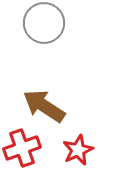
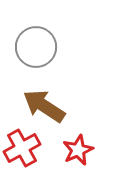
gray circle: moved 8 px left, 24 px down
red cross: rotated 9 degrees counterclockwise
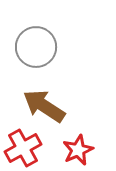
red cross: moved 1 px right
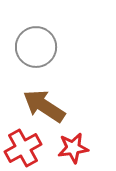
red star: moved 5 px left, 2 px up; rotated 16 degrees clockwise
